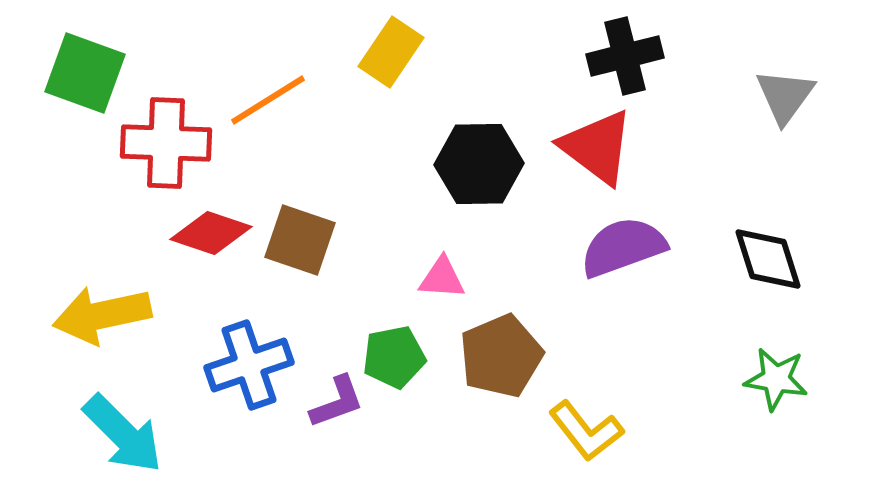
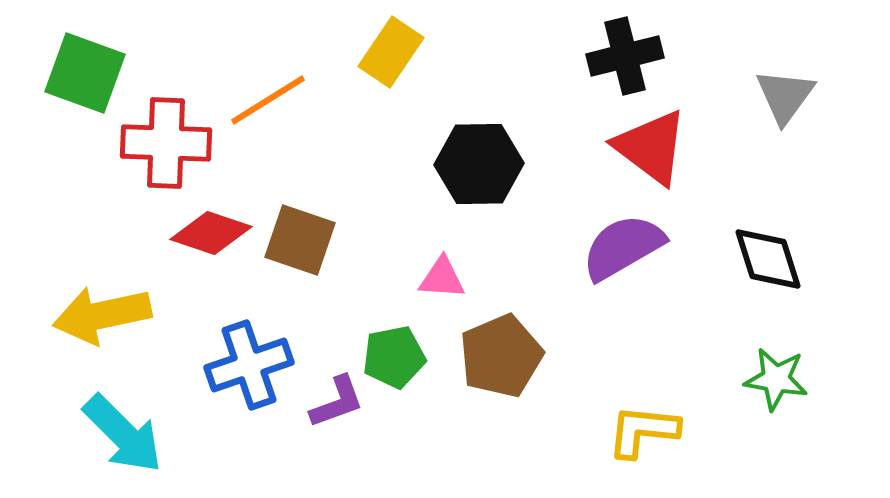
red triangle: moved 54 px right
purple semicircle: rotated 10 degrees counterclockwise
yellow L-shape: moved 57 px right; rotated 134 degrees clockwise
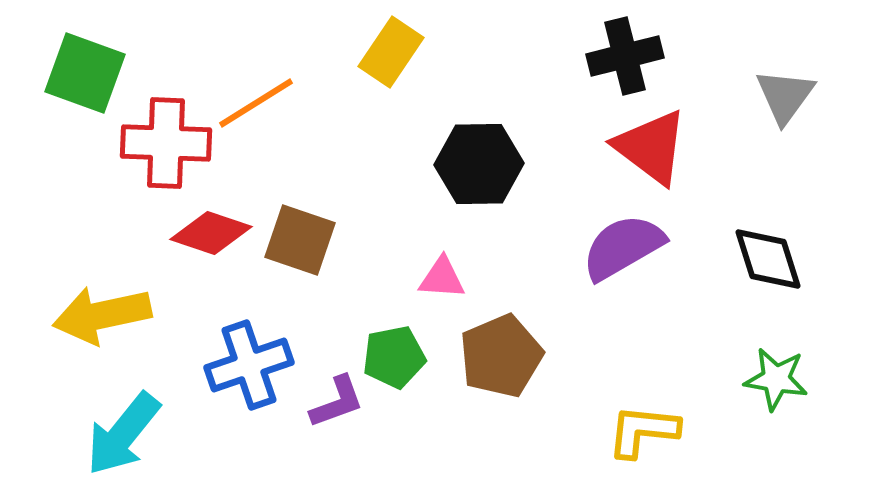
orange line: moved 12 px left, 3 px down
cyan arrow: rotated 84 degrees clockwise
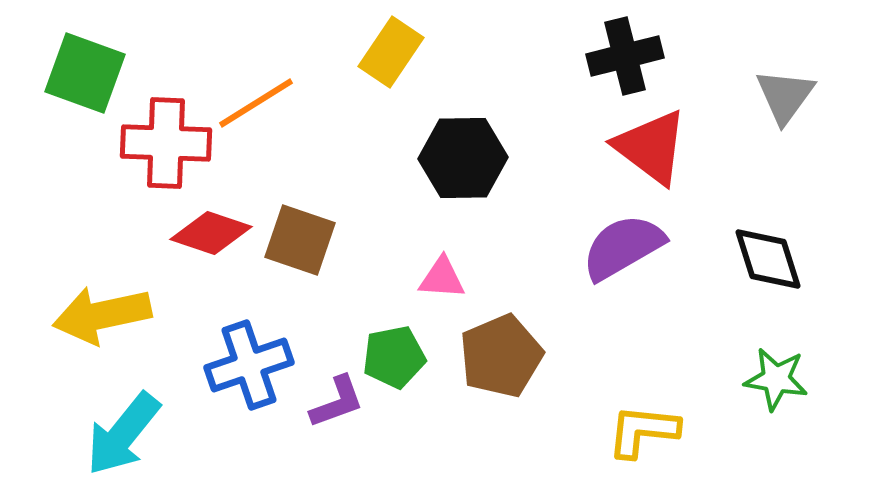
black hexagon: moved 16 px left, 6 px up
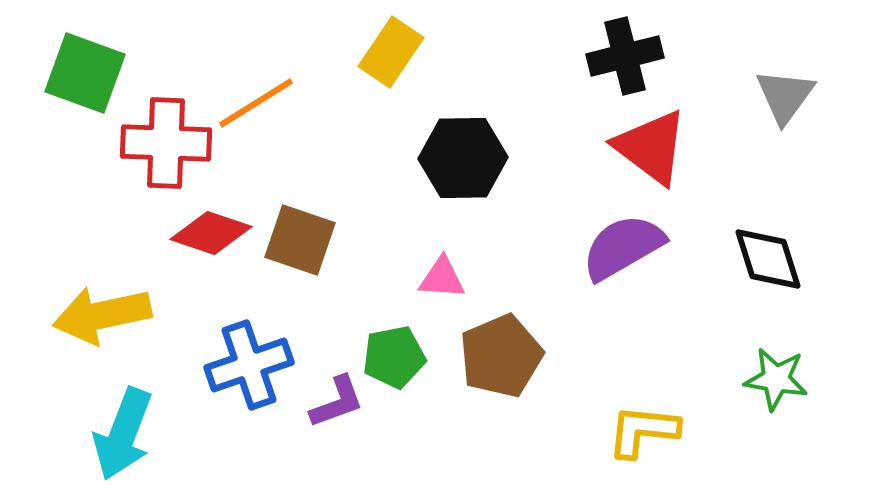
cyan arrow: rotated 18 degrees counterclockwise
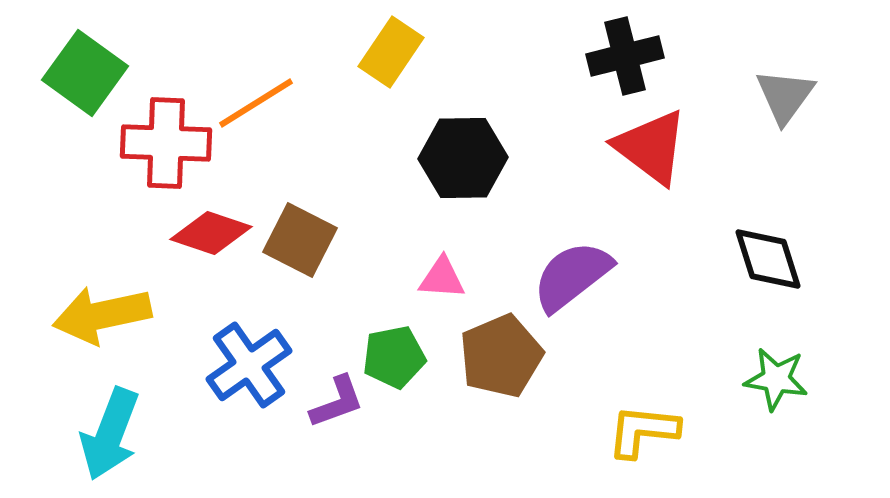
green square: rotated 16 degrees clockwise
brown square: rotated 8 degrees clockwise
purple semicircle: moved 51 px left, 29 px down; rotated 8 degrees counterclockwise
blue cross: rotated 16 degrees counterclockwise
cyan arrow: moved 13 px left
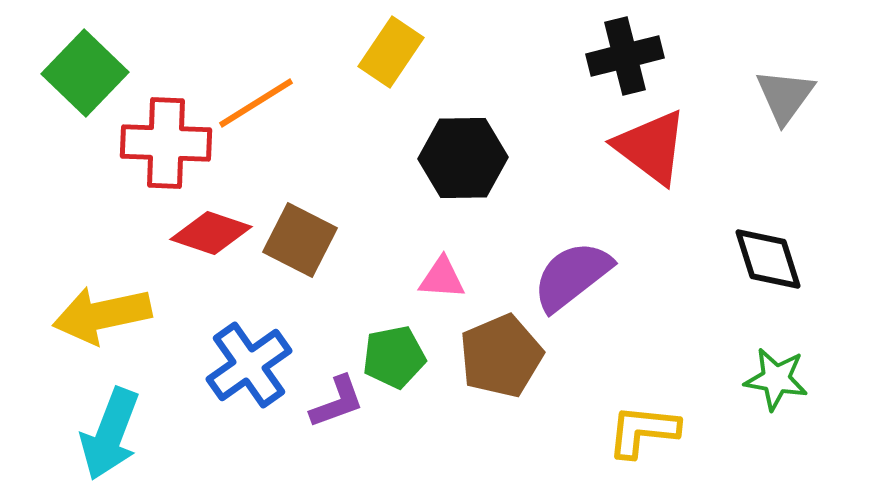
green square: rotated 8 degrees clockwise
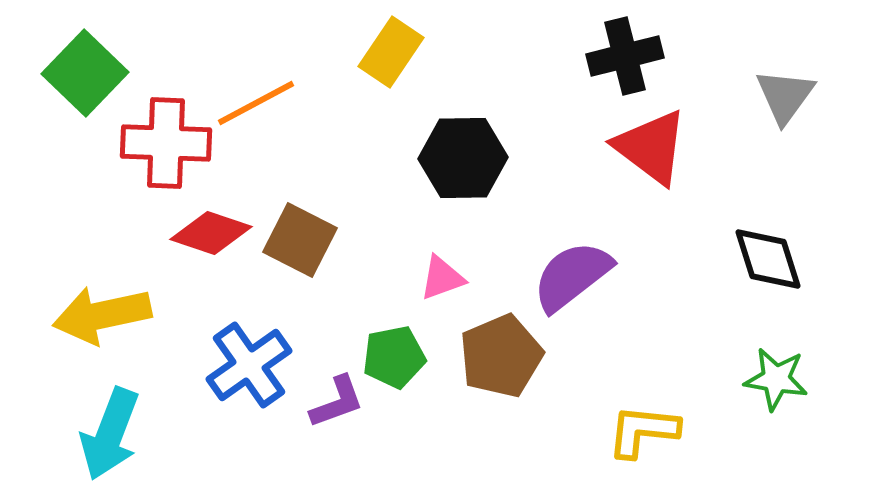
orange line: rotated 4 degrees clockwise
pink triangle: rotated 24 degrees counterclockwise
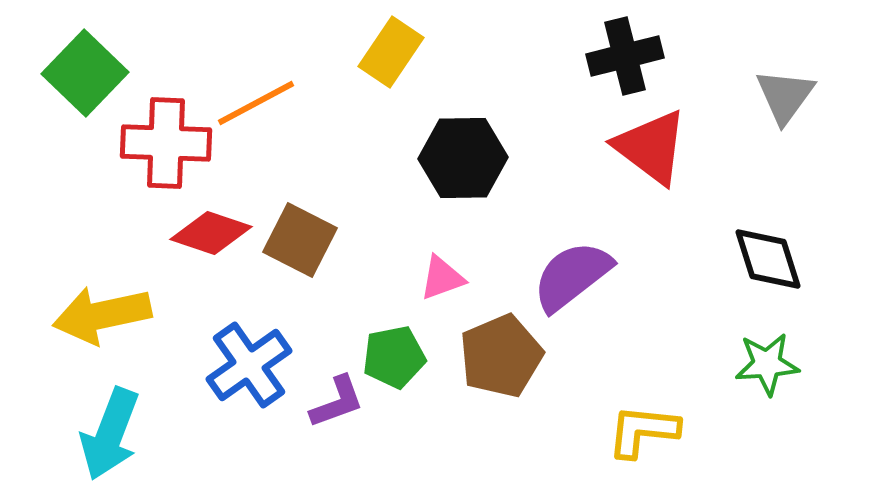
green star: moved 9 px left, 15 px up; rotated 14 degrees counterclockwise
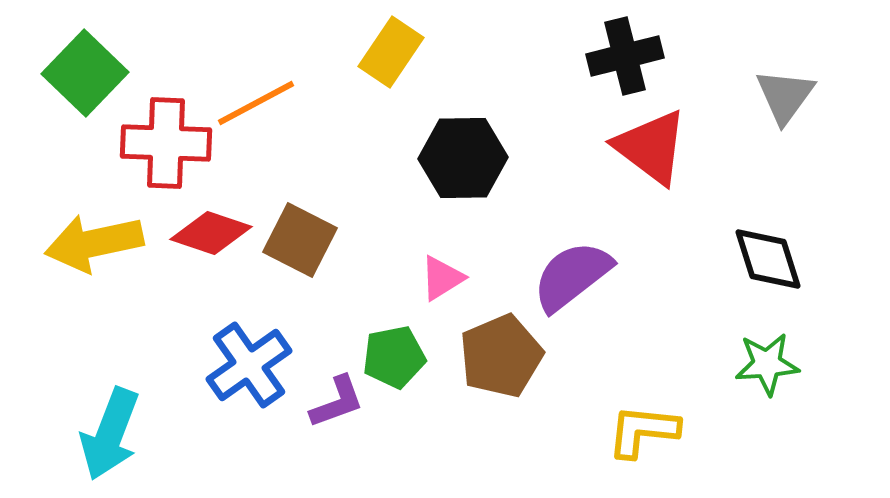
pink triangle: rotated 12 degrees counterclockwise
yellow arrow: moved 8 px left, 72 px up
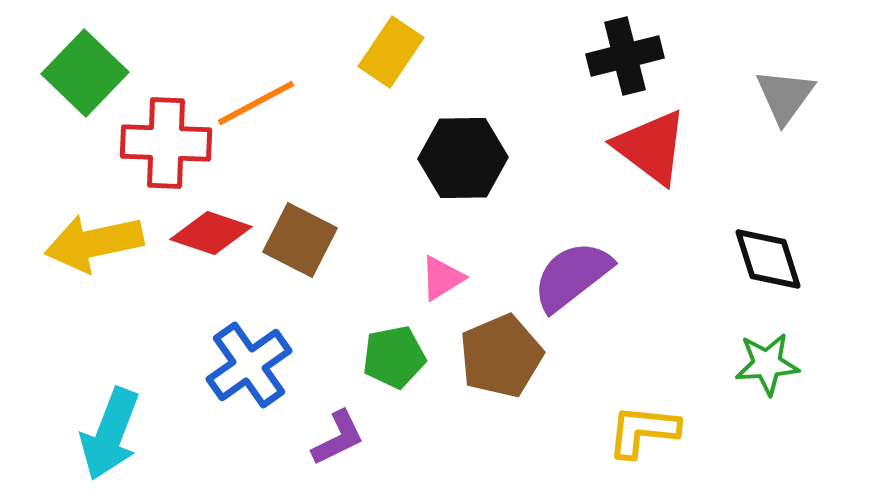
purple L-shape: moved 1 px right, 36 px down; rotated 6 degrees counterclockwise
